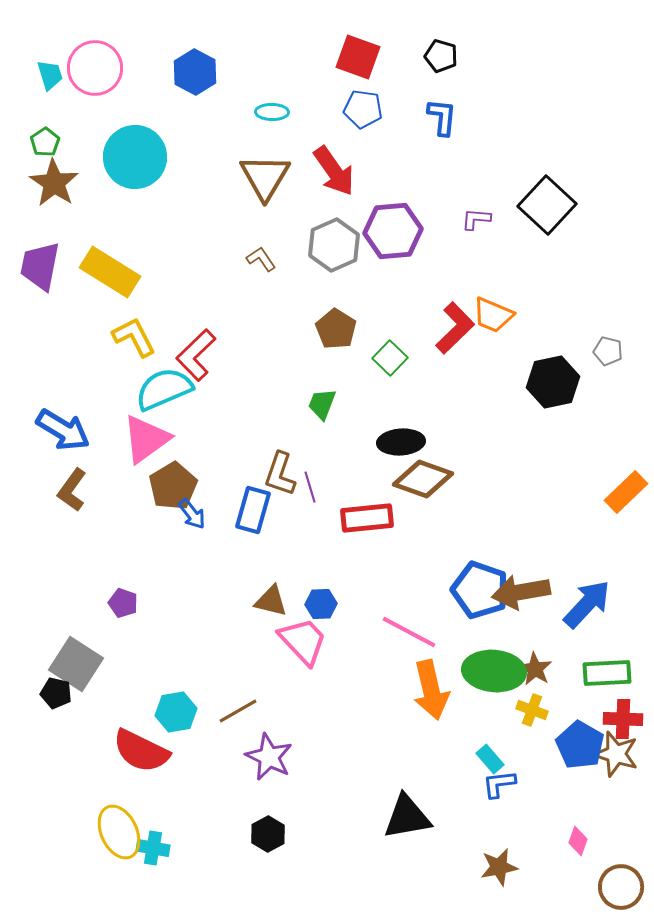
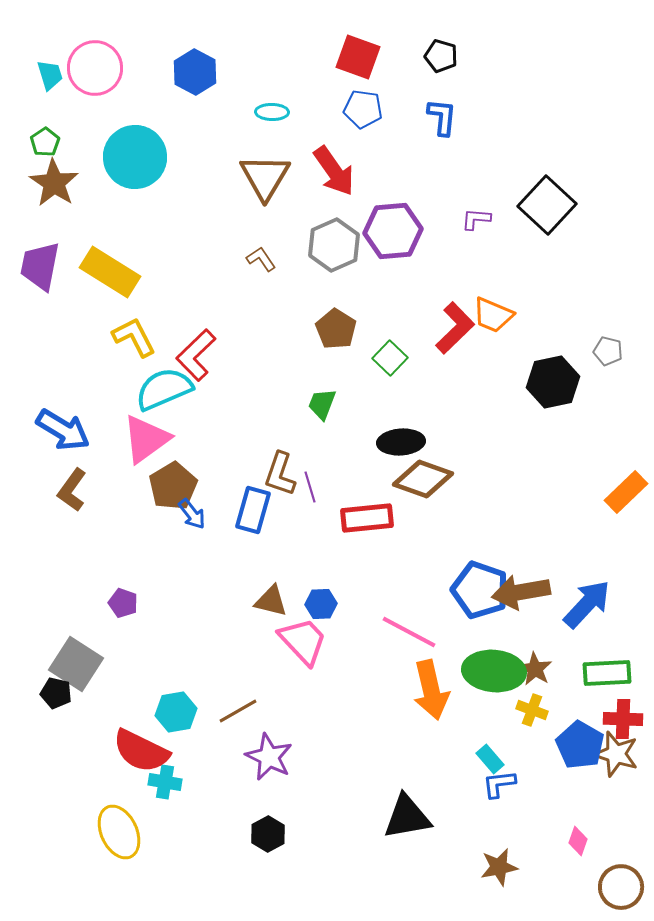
cyan cross at (153, 848): moved 12 px right, 66 px up
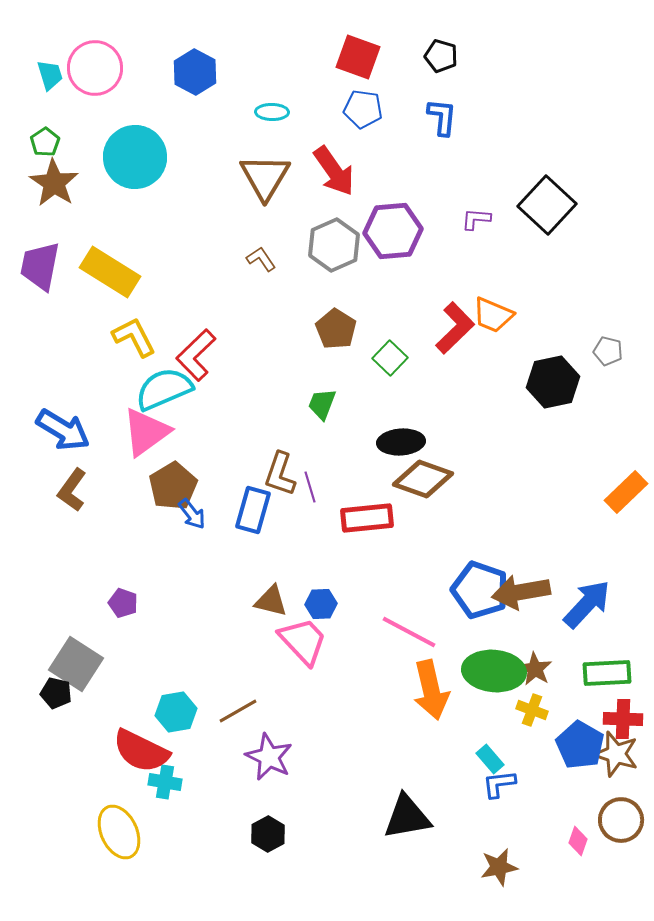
pink triangle at (146, 439): moved 7 px up
brown circle at (621, 887): moved 67 px up
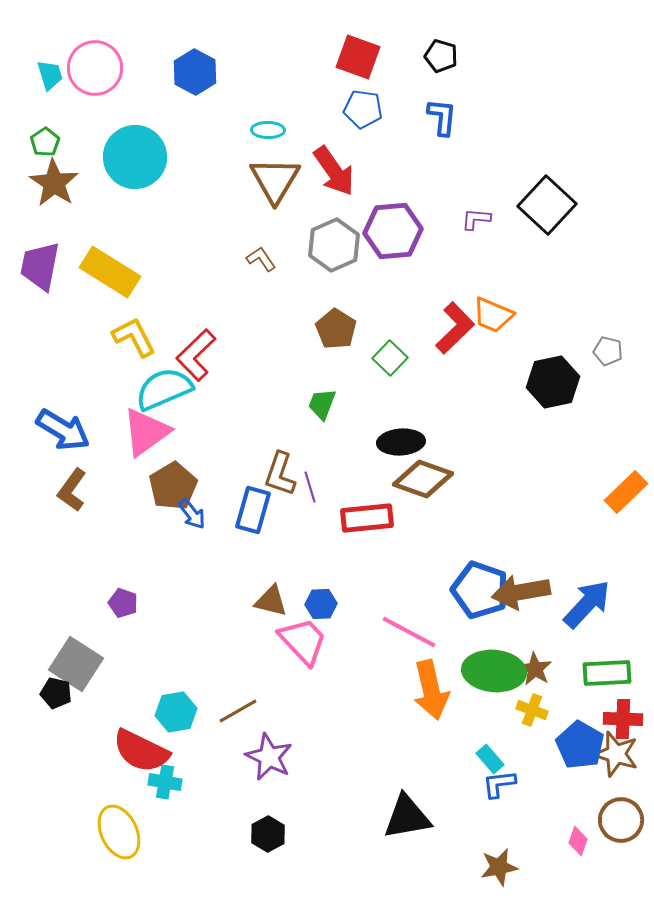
cyan ellipse at (272, 112): moved 4 px left, 18 px down
brown triangle at (265, 177): moved 10 px right, 3 px down
